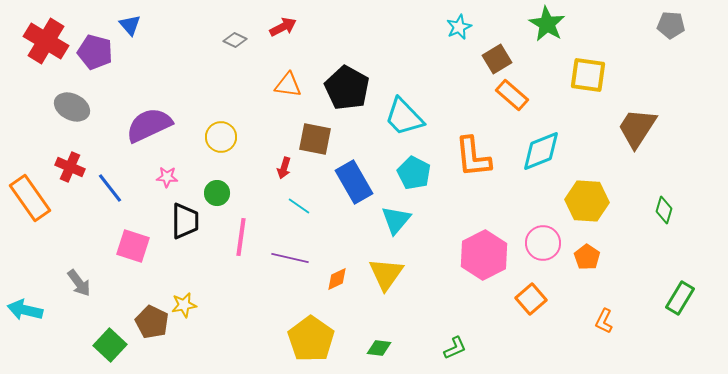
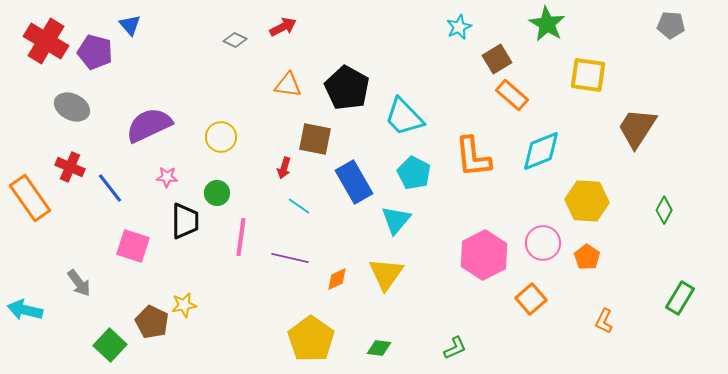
green diamond at (664, 210): rotated 12 degrees clockwise
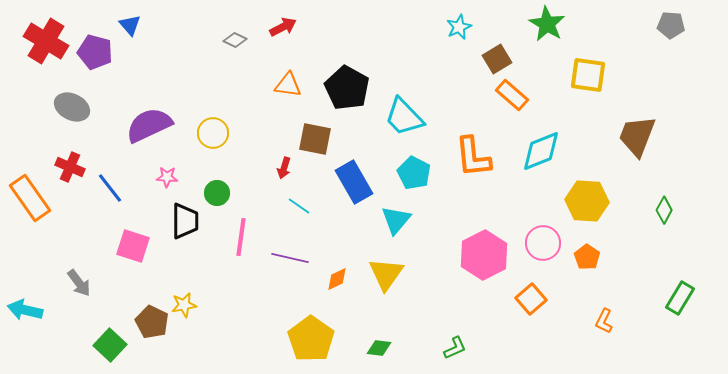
brown trapezoid at (637, 128): moved 8 px down; rotated 12 degrees counterclockwise
yellow circle at (221, 137): moved 8 px left, 4 px up
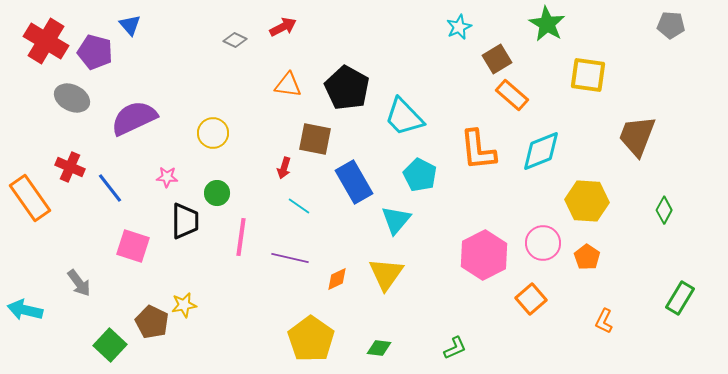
gray ellipse at (72, 107): moved 9 px up
purple semicircle at (149, 125): moved 15 px left, 7 px up
orange L-shape at (473, 157): moved 5 px right, 7 px up
cyan pentagon at (414, 173): moved 6 px right, 2 px down
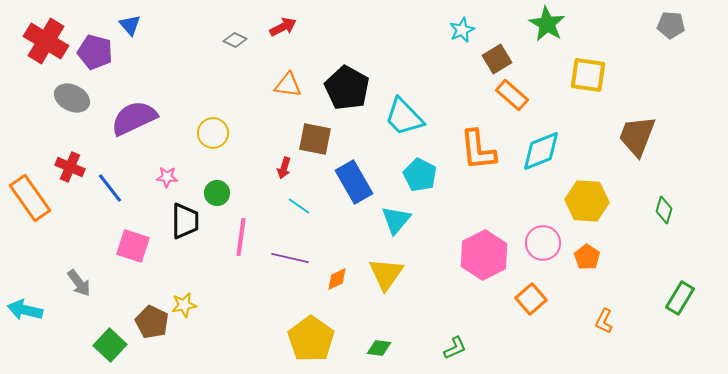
cyan star at (459, 27): moved 3 px right, 3 px down
green diamond at (664, 210): rotated 12 degrees counterclockwise
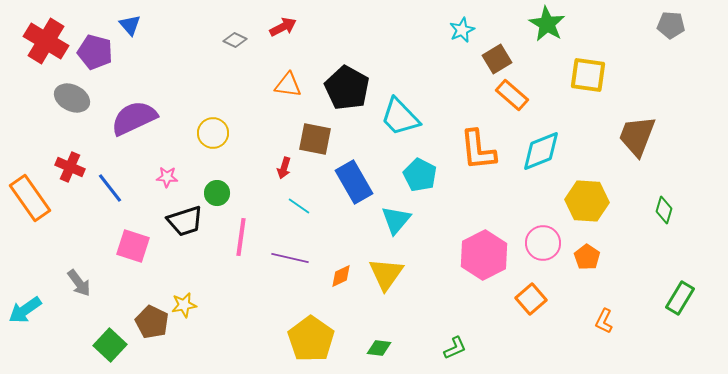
cyan trapezoid at (404, 117): moved 4 px left
black trapezoid at (185, 221): rotated 72 degrees clockwise
orange diamond at (337, 279): moved 4 px right, 3 px up
cyan arrow at (25, 310): rotated 48 degrees counterclockwise
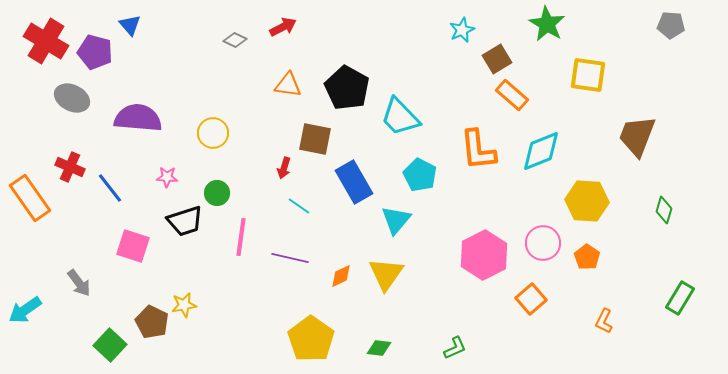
purple semicircle at (134, 118): moved 4 px right; rotated 30 degrees clockwise
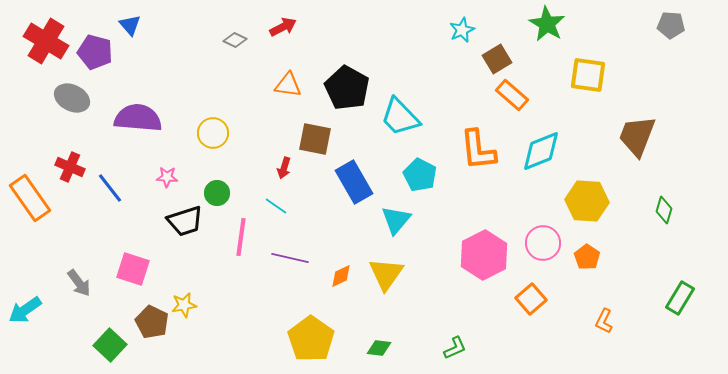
cyan line at (299, 206): moved 23 px left
pink square at (133, 246): moved 23 px down
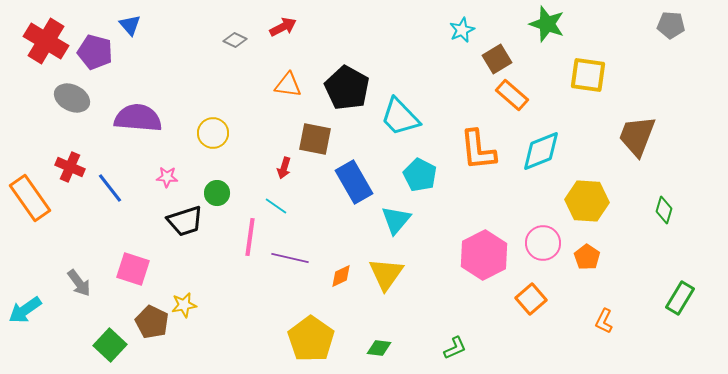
green star at (547, 24): rotated 12 degrees counterclockwise
pink line at (241, 237): moved 9 px right
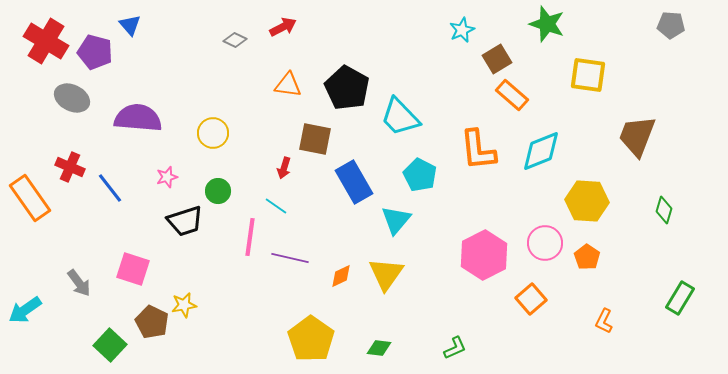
pink star at (167, 177): rotated 20 degrees counterclockwise
green circle at (217, 193): moved 1 px right, 2 px up
pink circle at (543, 243): moved 2 px right
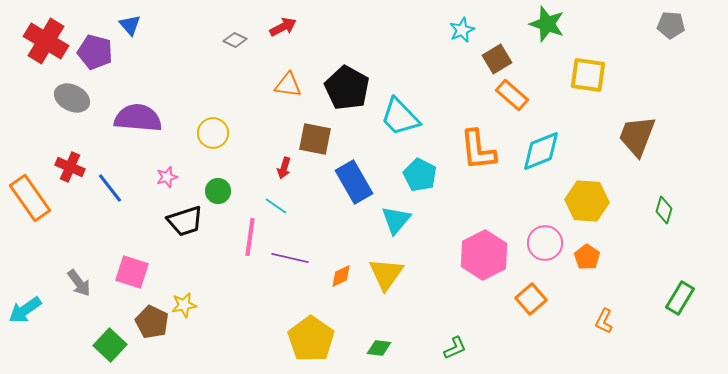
pink square at (133, 269): moved 1 px left, 3 px down
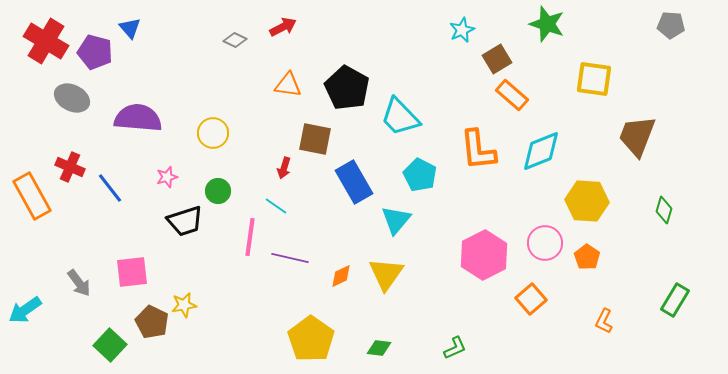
blue triangle at (130, 25): moved 3 px down
yellow square at (588, 75): moved 6 px right, 4 px down
orange rectangle at (30, 198): moved 2 px right, 2 px up; rotated 6 degrees clockwise
pink square at (132, 272): rotated 24 degrees counterclockwise
green rectangle at (680, 298): moved 5 px left, 2 px down
